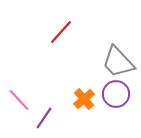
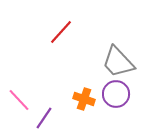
orange cross: rotated 30 degrees counterclockwise
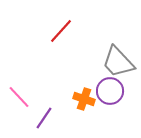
red line: moved 1 px up
purple circle: moved 6 px left, 3 px up
pink line: moved 3 px up
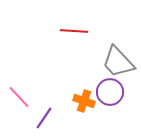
red line: moved 13 px right; rotated 52 degrees clockwise
purple circle: moved 1 px down
orange cross: moved 2 px down
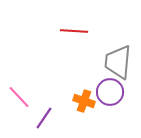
gray trapezoid: rotated 48 degrees clockwise
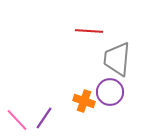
red line: moved 15 px right
gray trapezoid: moved 1 px left, 3 px up
pink line: moved 2 px left, 23 px down
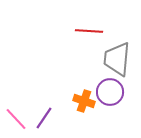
pink line: moved 1 px left, 1 px up
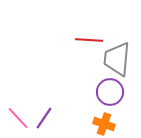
red line: moved 9 px down
orange cross: moved 20 px right, 23 px down
pink line: moved 2 px right, 1 px up
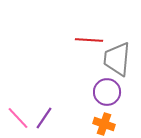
purple circle: moved 3 px left
